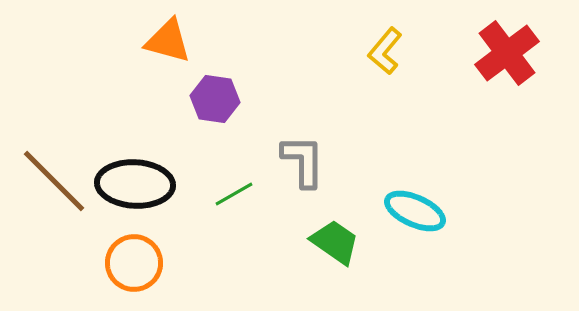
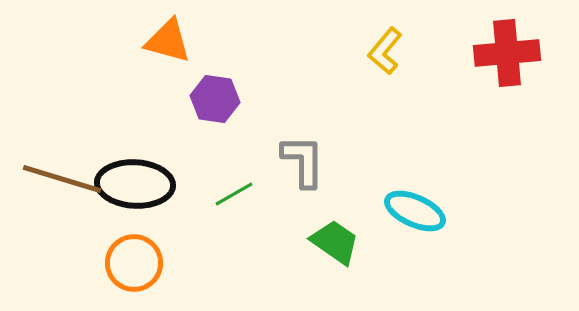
red cross: rotated 32 degrees clockwise
brown line: moved 8 px right, 2 px up; rotated 28 degrees counterclockwise
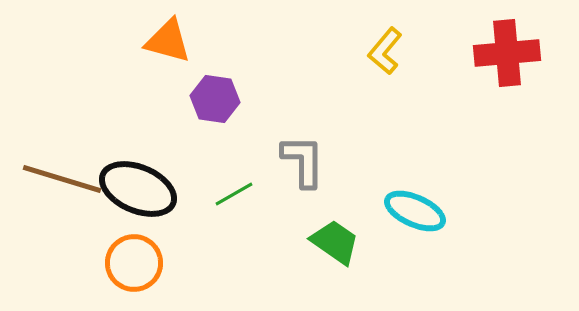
black ellipse: moved 3 px right, 5 px down; rotated 20 degrees clockwise
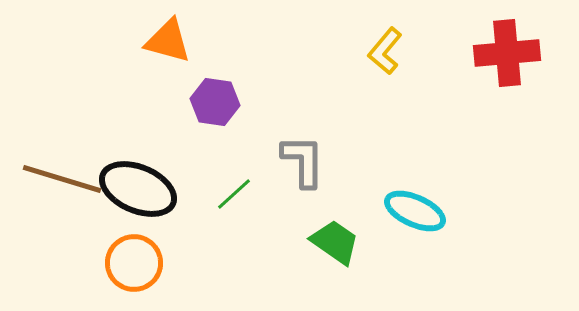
purple hexagon: moved 3 px down
green line: rotated 12 degrees counterclockwise
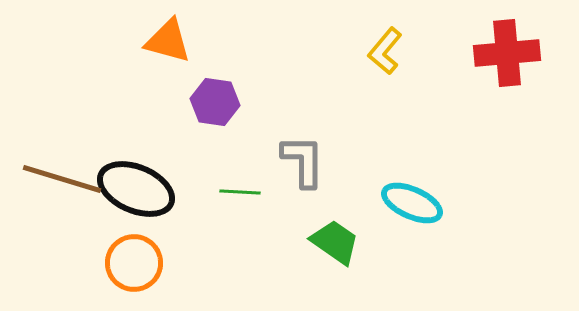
black ellipse: moved 2 px left
green line: moved 6 px right, 2 px up; rotated 45 degrees clockwise
cyan ellipse: moved 3 px left, 8 px up
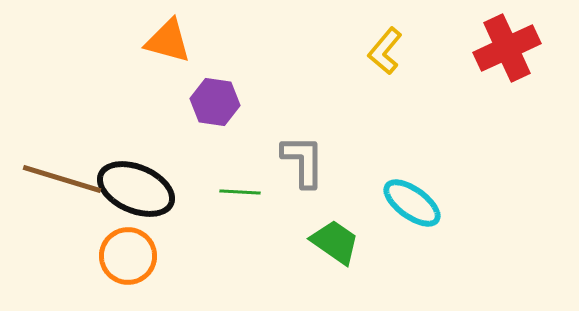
red cross: moved 5 px up; rotated 20 degrees counterclockwise
cyan ellipse: rotated 12 degrees clockwise
orange circle: moved 6 px left, 7 px up
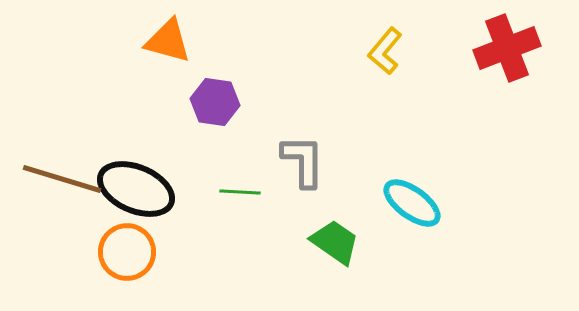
red cross: rotated 4 degrees clockwise
orange circle: moved 1 px left, 4 px up
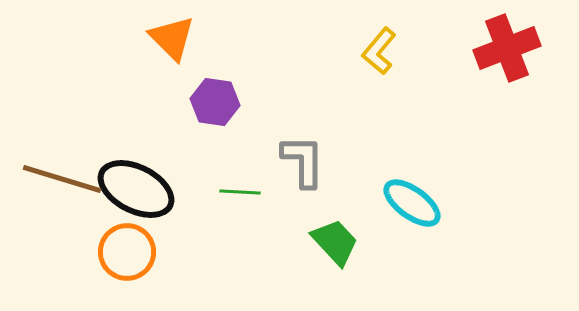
orange triangle: moved 4 px right, 3 px up; rotated 30 degrees clockwise
yellow L-shape: moved 6 px left
black ellipse: rotated 4 degrees clockwise
green trapezoid: rotated 12 degrees clockwise
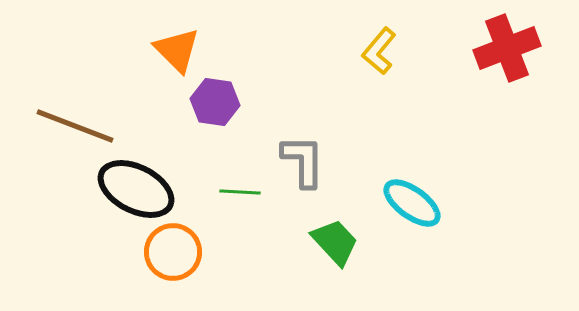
orange triangle: moved 5 px right, 12 px down
brown line: moved 13 px right, 53 px up; rotated 4 degrees clockwise
orange circle: moved 46 px right
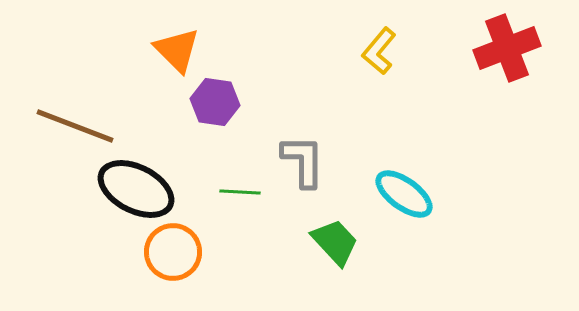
cyan ellipse: moved 8 px left, 9 px up
